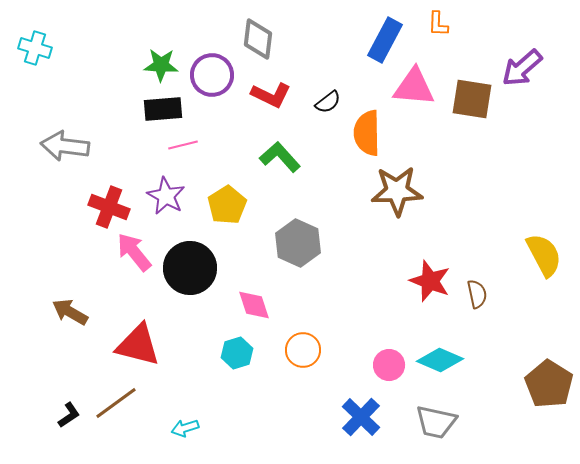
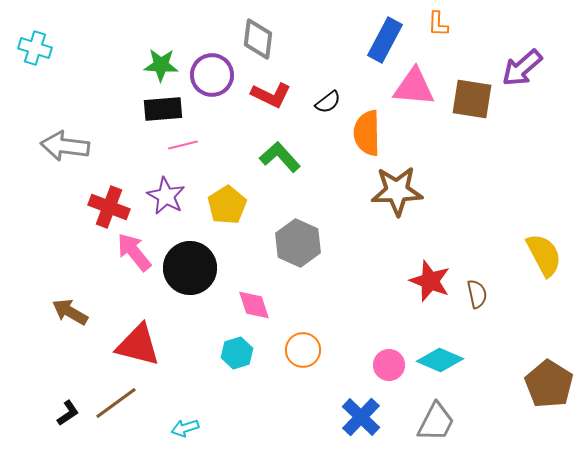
black L-shape: moved 1 px left, 2 px up
gray trapezoid: rotated 75 degrees counterclockwise
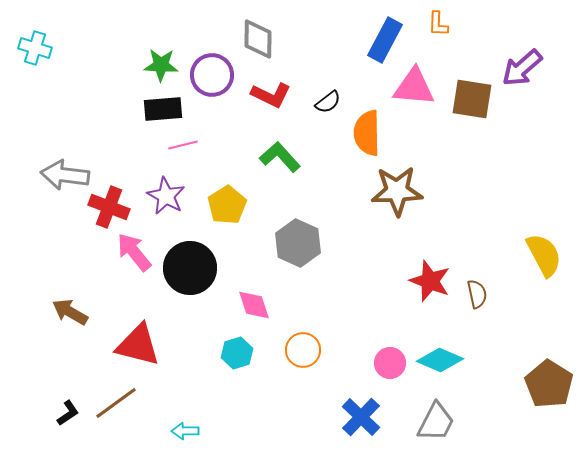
gray diamond: rotated 6 degrees counterclockwise
gray arrow: moved 29 px down
pink circle: moved 1 px right, 2 px up
cyan arrow: moved 3 px down; rotated 16 degrees clockwise
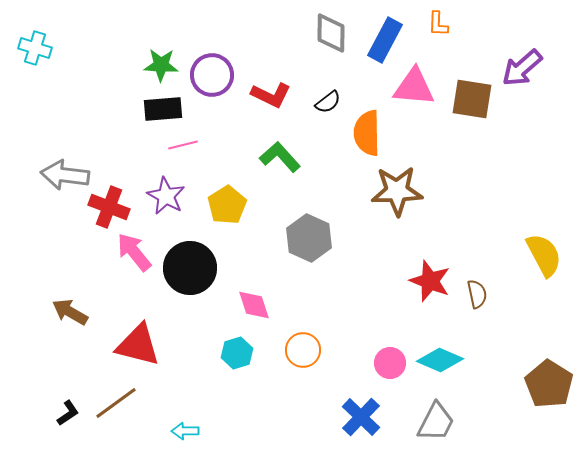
gray diamond: moved 73 px right, 6 px up
gray hexagon: moved 11 px right, 5 px up
